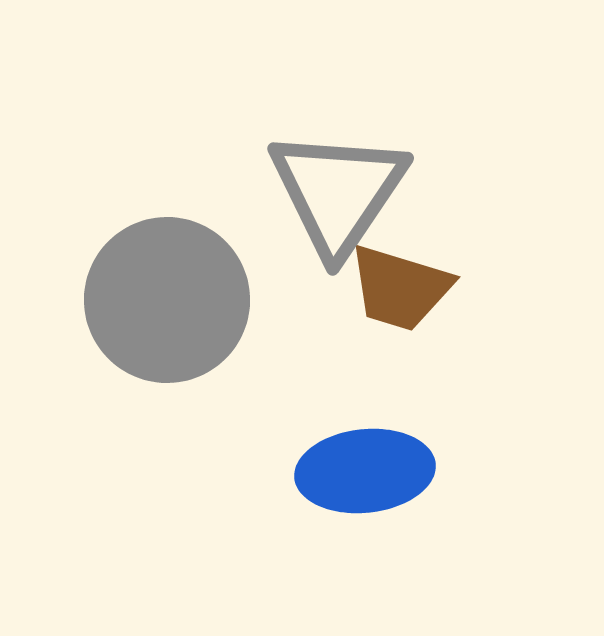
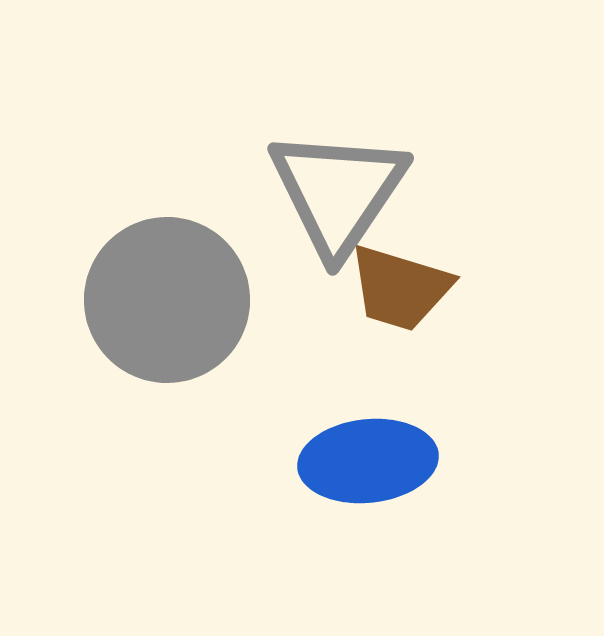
blue ellipse: moved 3 px right, 10 px up
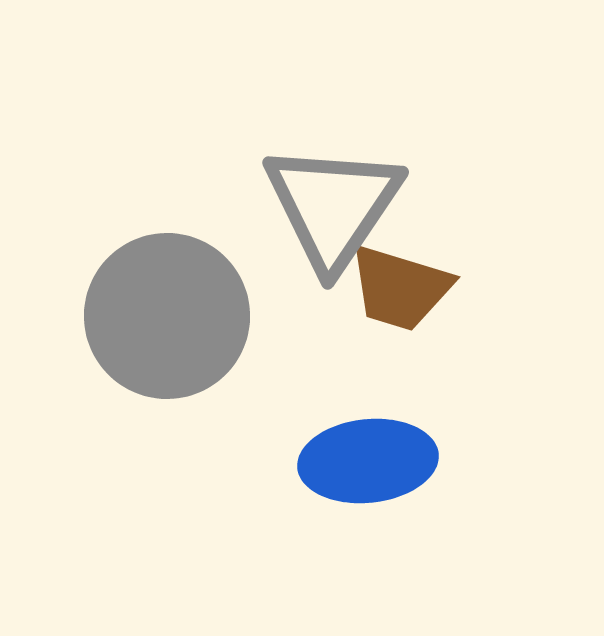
gray triangle: moved 5 px left, 14 px down
gray circle: moved 16 px down
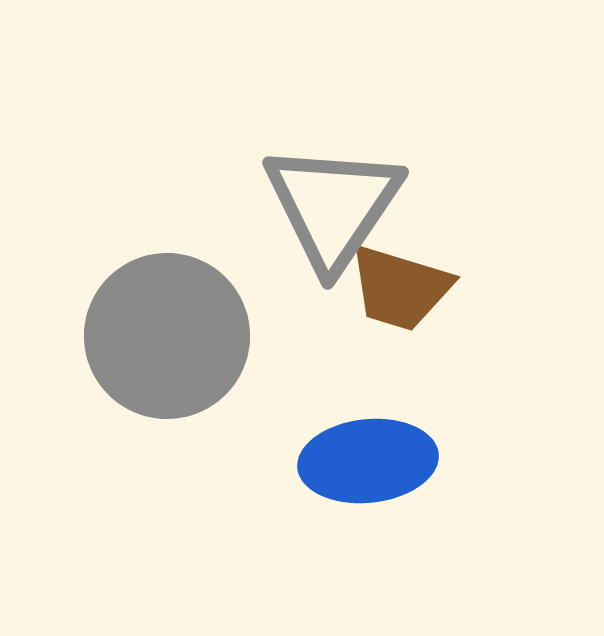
gray circle: moved 20 px down
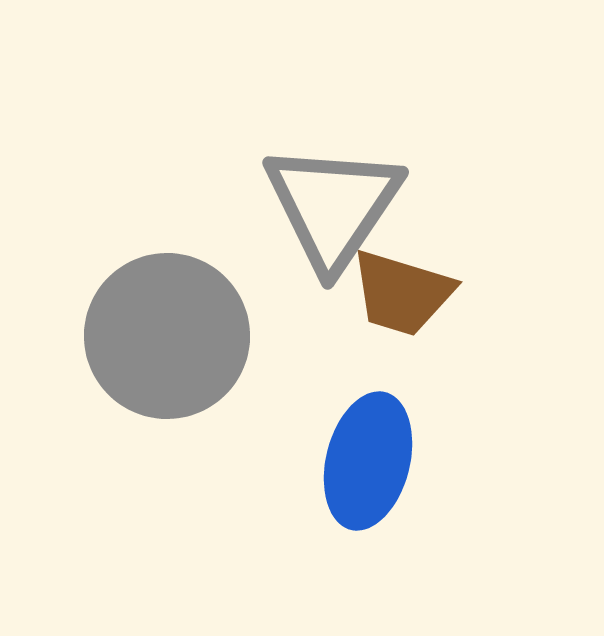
brown trapezoid: moved 2 px right, 5 px down
blue ellipse: rotated 70 degrees counterclockwise
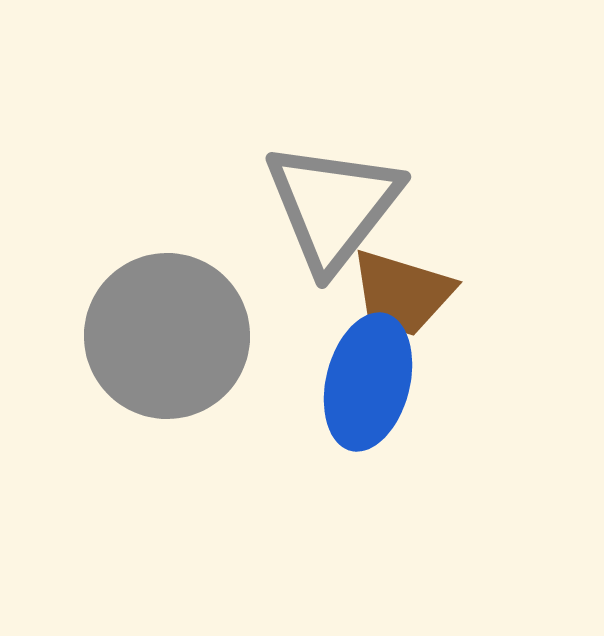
gray triangle: rotated 4 degrees clockwise
blue ellipse: moved 79 px up
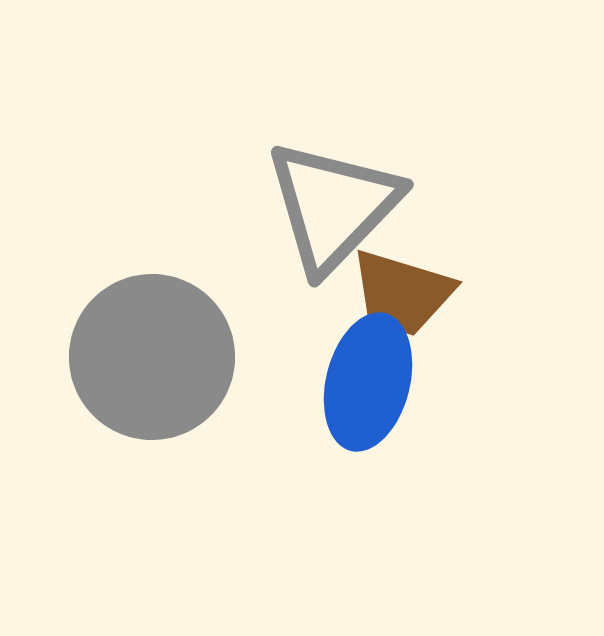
gray triangle: rotated 6 degrees clockwise
gray circle: moved 15 px left, 21 px down
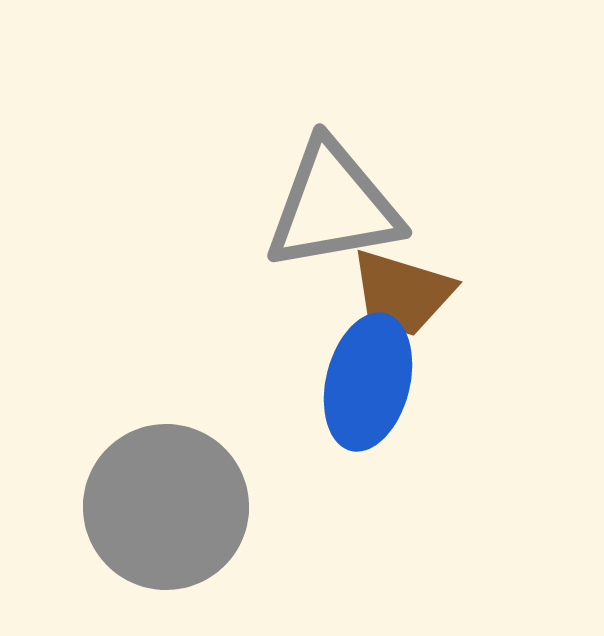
gray triangle: rotated 36 degrees clockwise
gray circle: moved 14 px right, 150 px down
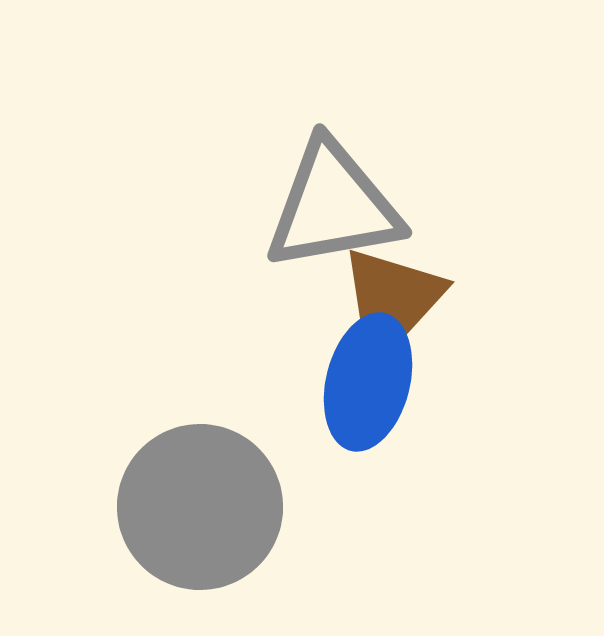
brown trapezoid: moved 8 px left
gray circle: moved 34 px right
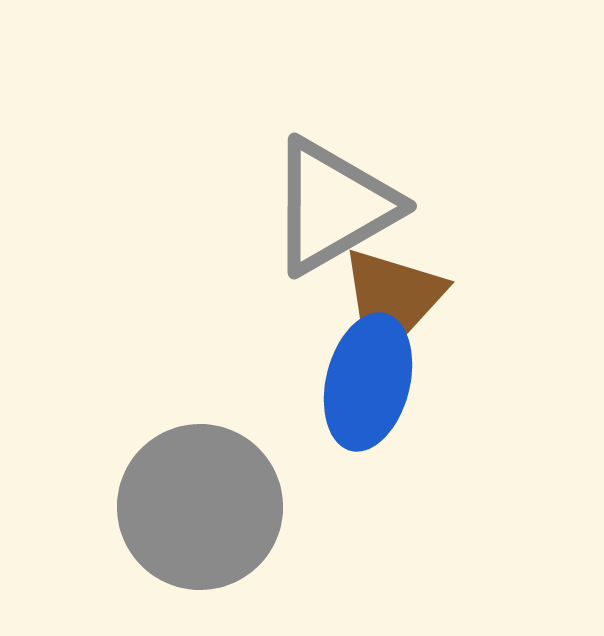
gray triangle: rotated 20 degrees counterclockwise
